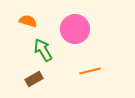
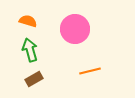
green arrow: moved 13 px left; rotated 15 degrees clockwise
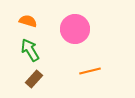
green arrow: rotated 15 degrees counterclockwise
brown rectangle: rotated 18 degrees counterclockwise
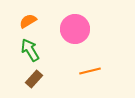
orange semicircle: rotated 48 degrees counterclockwise
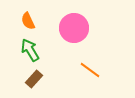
orange semicircle: rotated 84 degrees counterclockwise
pink circle: moved 1 px left, 1 px up
orange line: moved 1 px up; rotated 50 degrees clockwise
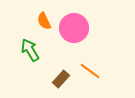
orange semicircle: moved 16 px right
orange line: moved 1 px down
brown rectangle: moved 27 px right
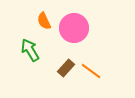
orange line: moved 1 px right
brown rectangle: moved 5 px right, 11 px up
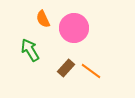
orange semicircle: moved 1 px left, 2 px up
